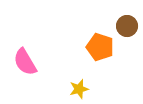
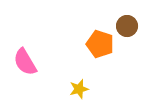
orange pentagon: moved 3 px up
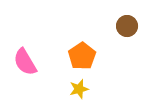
orange pentagon: moved 18 px left, 12 px down; rotated 20 degrees clockwise
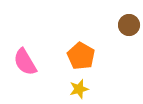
brown circle: moved 2 px right, 1 px up
orange pentagon: moved 1 px left; rotated 8 degrees counterclockwise
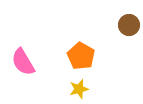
pink semicircle: moved 2 px left
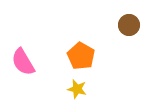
yellow star: moved 2 px left; rotated 30 degrees clockwise
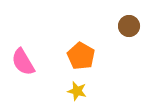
brown circle: moved 1 px down
yellow star: moved 2 px down
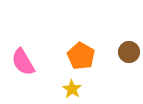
brown circle: moved 26 px down
yellow star: moved 5 px left, 2 px up; rotated 18 degrees clockwise
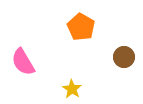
brown circle: moved 5 px left, 5 px down
orange pentagon: moved 29 px up
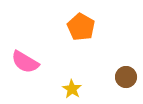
brown circle: moved 2 px right, 20 px down
pink semicircle: moved 2 px right; rotated 28 degrees counterclockwise
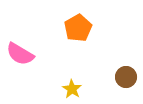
orange pentagon: moved 3 px left, 1 px down; rotated 12 degrees clockwise
pink semicircle: moved 5 px left, 8 px up
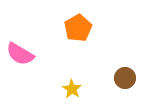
brown circle: moved 1 px left, 1 px down
